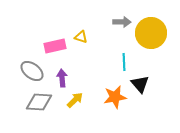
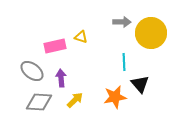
purple arrow: moved 1 px left
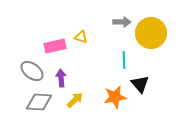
cyan line: moved 2 px up
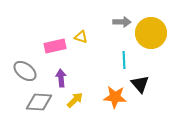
gray ellipse: moved 7 px left
orange star: rotated 15 degrees clockwise
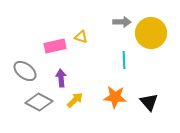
black triangle: moved 9 px right, 18 px down
gray diamond: rotated 24 degrees clockwise
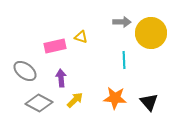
orange star: moved 1 px down
gray diamond: moved 1 px down
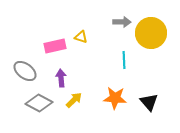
yellow arrow: moved 1 px left
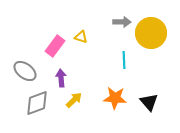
pink rectangle: rotated 40 degrees counterclockwise
gray diamond: moved 2 px left; rotated 48 degrees counterclockwise
